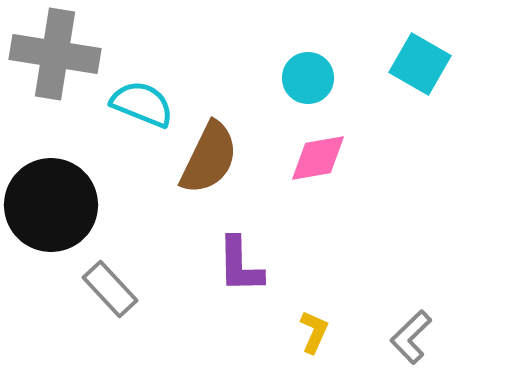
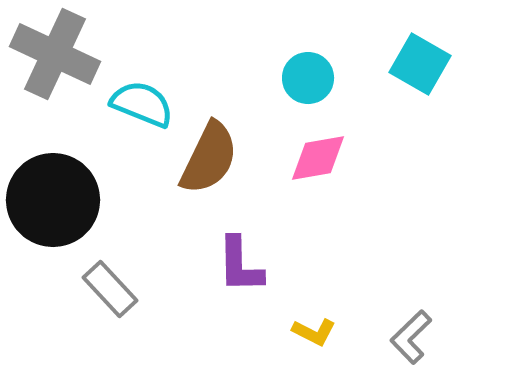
gray cross: rotated 16 degrees clockwise
black circle: moved 2 px right, 5 px up
yellow L-shape: rotated 93 degrees clockwise
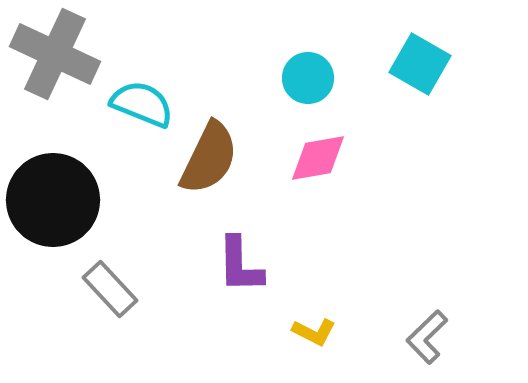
gray L-shape: moved 16 px right
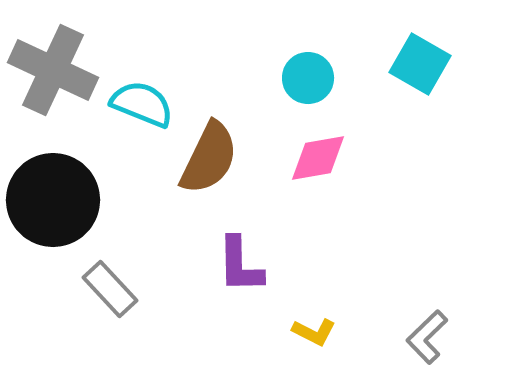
gray cross: moved 2 px left, 16 px down
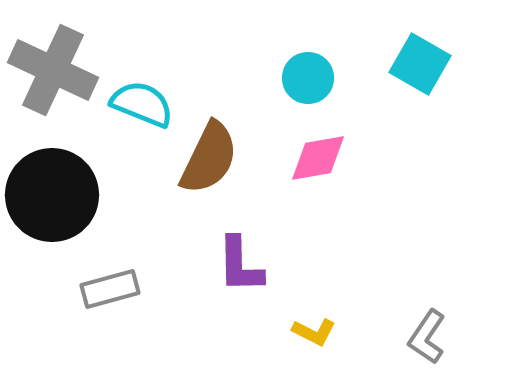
black circle: moved 1 px left, 5 px up
gray rectangle: rotated 62 degrees counterclockwise
gray L-shape: rotated 12 degrees counterclockwise
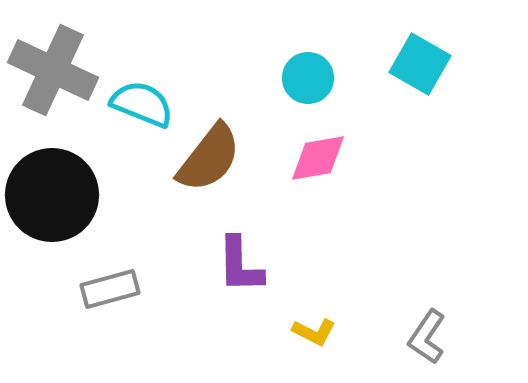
brown semicircle: rotated 12 degrees clockwise
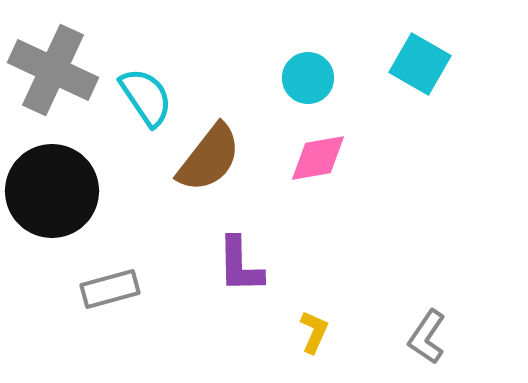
cyan semicircle: moved 4 px right, 7 px up; rotated 34 degrees clockwise
black circle: moved 4 px up
yellow L-shape: rotated 93 degrees counterclockwise
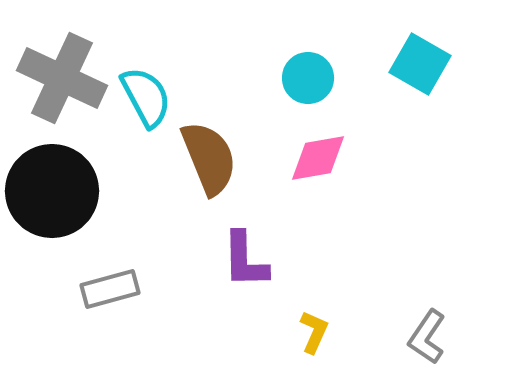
gray cross: moved 9 px right, 8 px down
cyan semicircle: rotated 6 degrees clockwise
brown semicircle: rotated 60 degrees counterclockwise
purple L-shape: moved 5 px right, 5 px up
